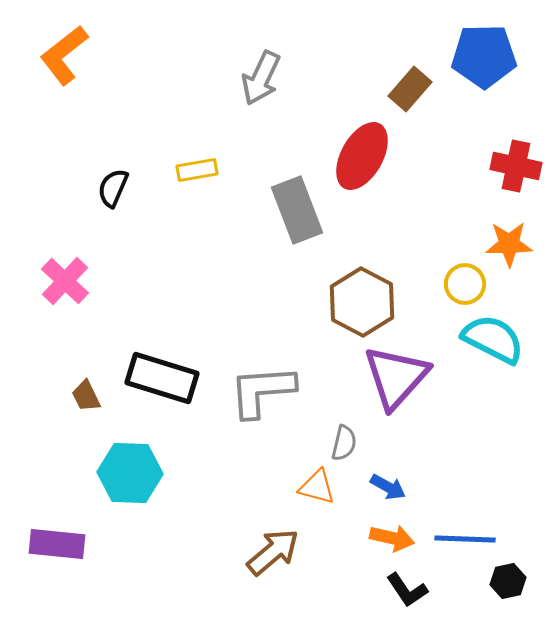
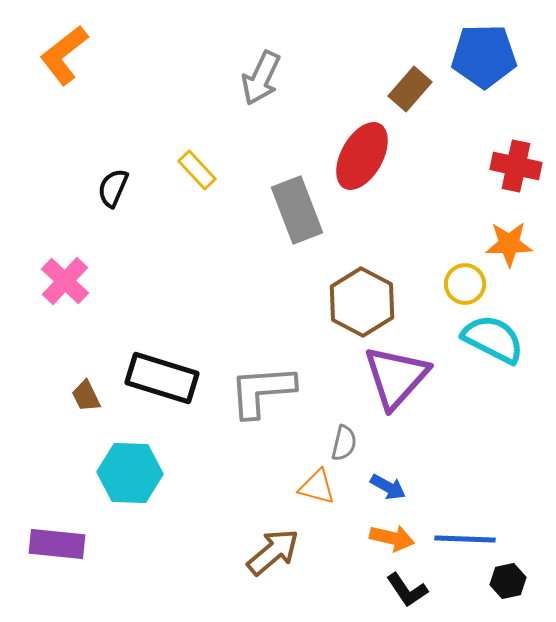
yellow rectangle: rotated 57 degrees clockwise
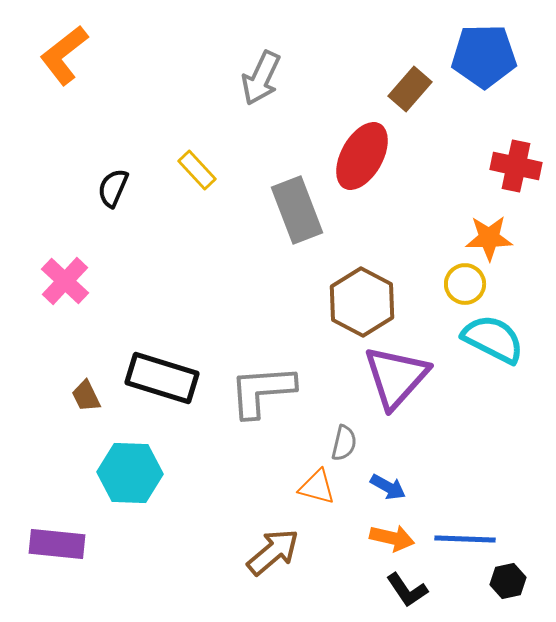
orange star: moved 20 px left, 6 px up
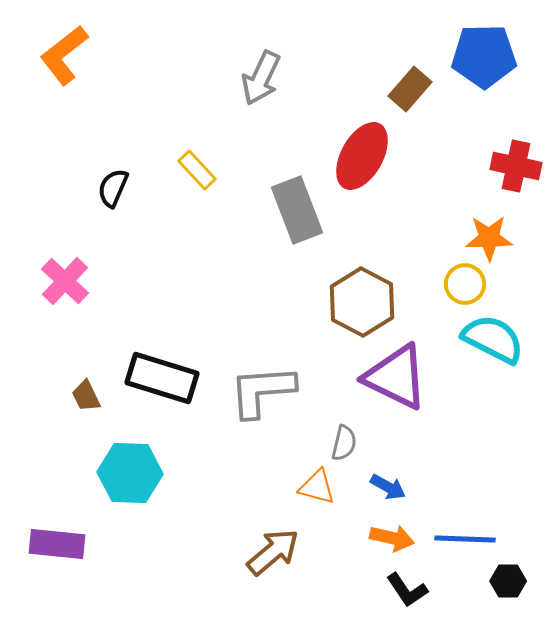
purple triangle: rotated 46 degrees counterclockwise
black hexagon: rotated 12 degrees clockwise
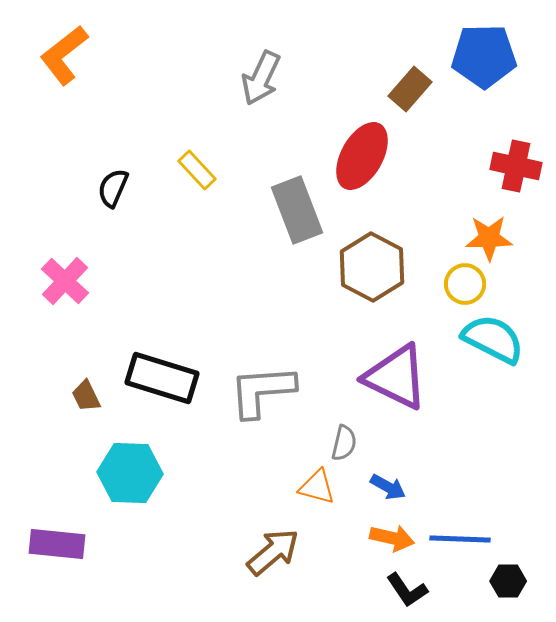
brown hexagon: moved 10 px right, 35 px up
blue line: moved 5 px left
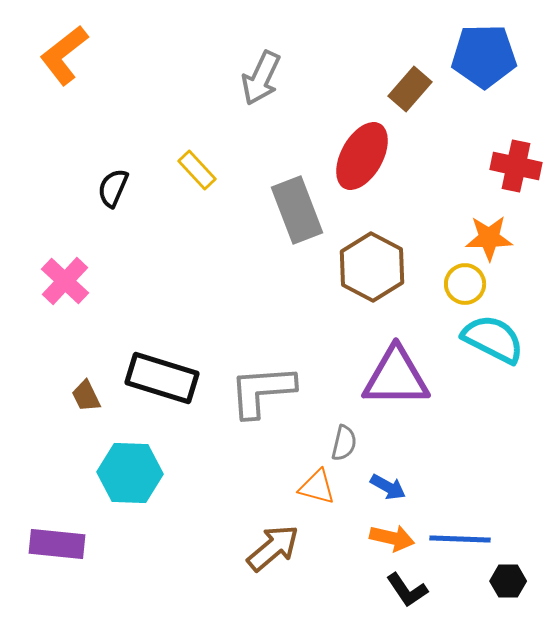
purple triangle: rotated 26 degrees counterclockwise
brown arrow: moved 4 px up
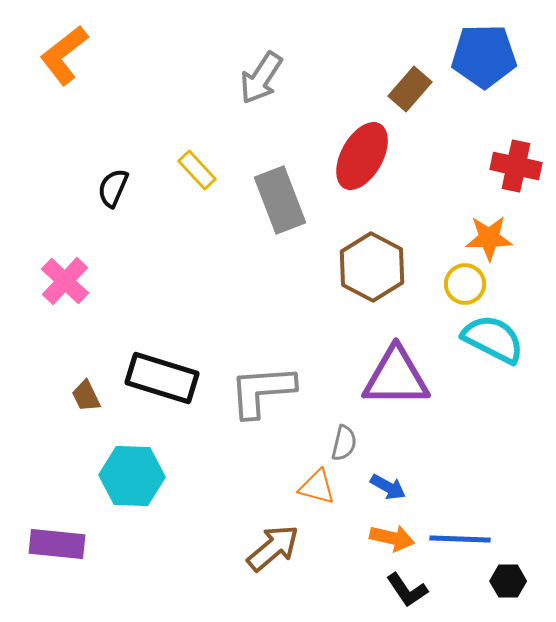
gray arrow: rotated 8 degrees clockwise
gray rectangle: moved 17 px left, 10 px up
cyan hexagon: moved 2 px right, 3 px down
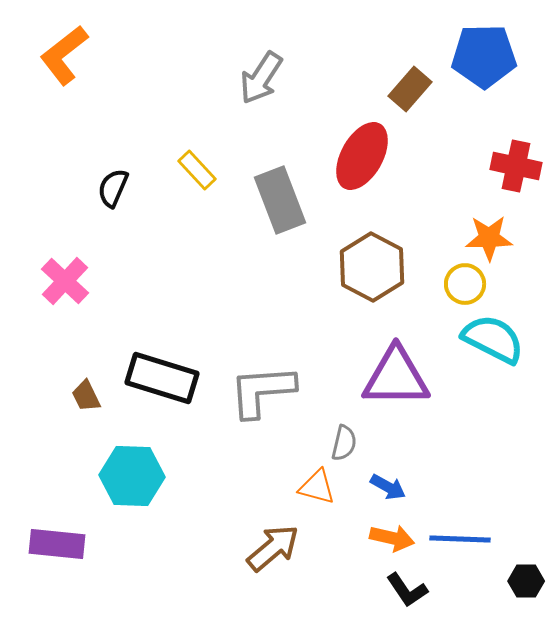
black hexagon: moved 18 px right
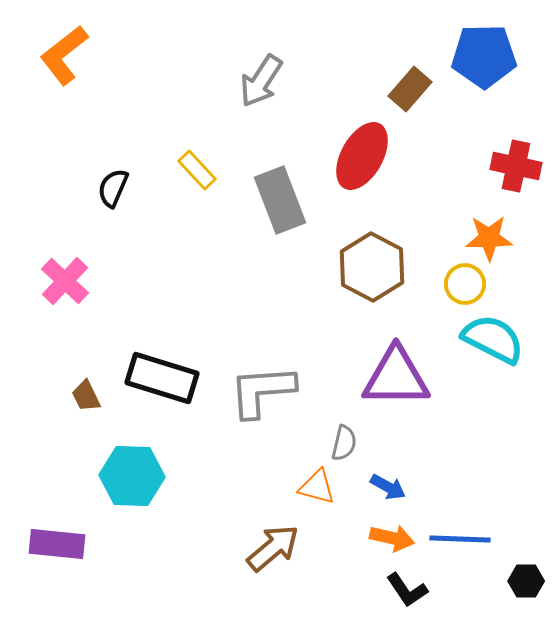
gray arrow: moved 3 px down
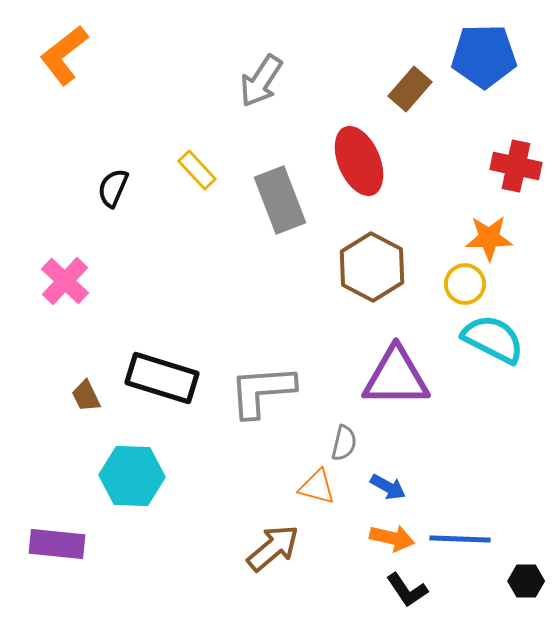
red ellipse: moved 3 px left, 5 px down; rotated 52 degrees counterclockwise
